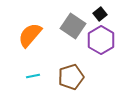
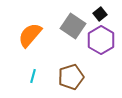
cyan line: rotated 64 degrees counterclockwise
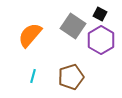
black square: rotated 24 degrees counterclockwise
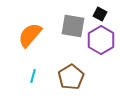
gray square: rotated 25 degrees counterclockwise
brown pentagon: rotated 15 degrees counterclockwise
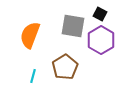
orange semicircle: rotated 20 degrees counterclockwise
brown pentagon: moved 6 px left, 10 px up
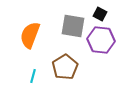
purple hexagon: rotated 24 degrees counterclockwise
